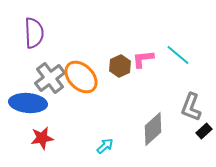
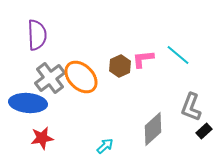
purple semicircle: moved 3 px right, 2 px down
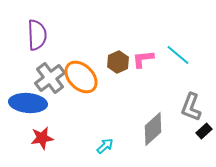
brown hexagon: moved 2 px left, 4 px up
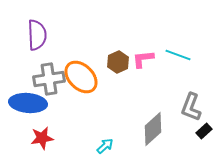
cyan line: rotated 20 degrees counterclockwise
gray cross: moved 1 px left, 1 px down; rotated 28 degrees clockwise
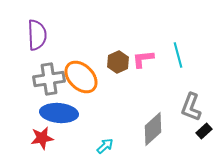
cyan line: rotated 55 degrees clockwise
blue ellipse: moved 31 px right, 10 px down
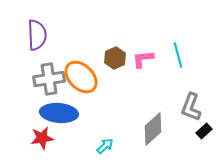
brown hexagon: moved 3 px left, 4 px up
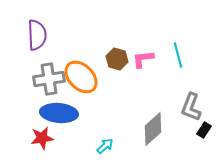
brown hexagon: moved 2 px right, 1 px down; rotated 20 degrees counterclockwise
black rectangle: moved 1 px up; rotated 14 degrees counterclockwise
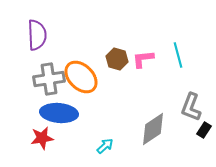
gray diamond: rotated 8 degrees clockwise
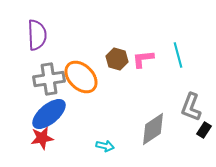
blue ellipse: moved 10 px left, 1 px down; rotated 45 degrees counterclockwise
cyan arrow: rotated 54 degrees clockwise
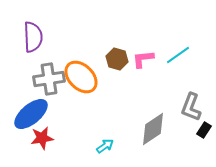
purple semicircle: moved 4 px left, 2 px down
cyan line: rotated 70 degrees clockwise
blue ellipse: moved 18 px left
cyan arrow: rotated 48 degrees counterclockwise
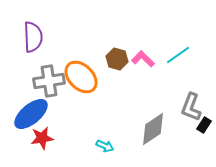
pink L-shape: rotated 50 degrees clockwise
gray cross: moved 2 px down
black rectangle: moved 5 px up
cyan arrow: rotated 60 degrees clockwise
